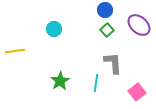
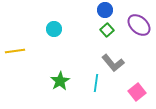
gray L-shape: rotated 145 degrees clockwise
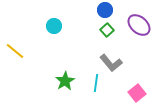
cyan circle: moved 3 px up
yellow line: rotated 48 degrees clockwise
gray L-shape: moved 2 px left
green star: moved 5 px right
pink square: moved 1 px down
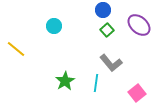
blue circle: moved 2 px left
yellow line: moved 1 px right, 2 px up
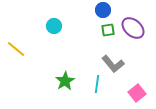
purple ellipse: moved 6 px left, 3 px down
green square: moved 1 px right; rotated 32 degrees clockwise
gray L-shape: moved 2 px right, 1 px down
cyan line: moved 1 px right, 1 px down
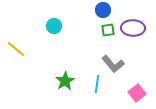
purple ellipse: rotated 40 degrees counterclockwise
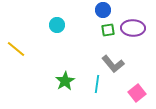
cyan circle: moved 3 px right, 1 px up
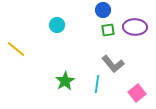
purple ellipse: moved 2 px right, 1 px up
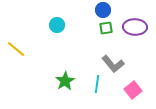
green square: moved 2 px left, 2 px up
pink square: moved 4 px left, 3 px up
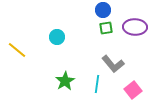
cyan circle: moved 12 px down
yellow line: moved 1 px right, 1 px down
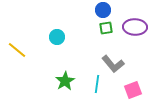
pink square: rotated 18 degrees clockwise
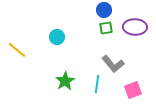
blue circle: moved 1 px right
